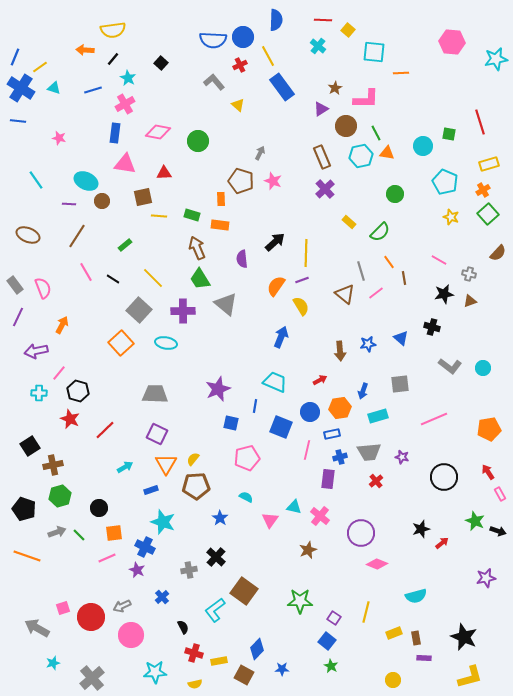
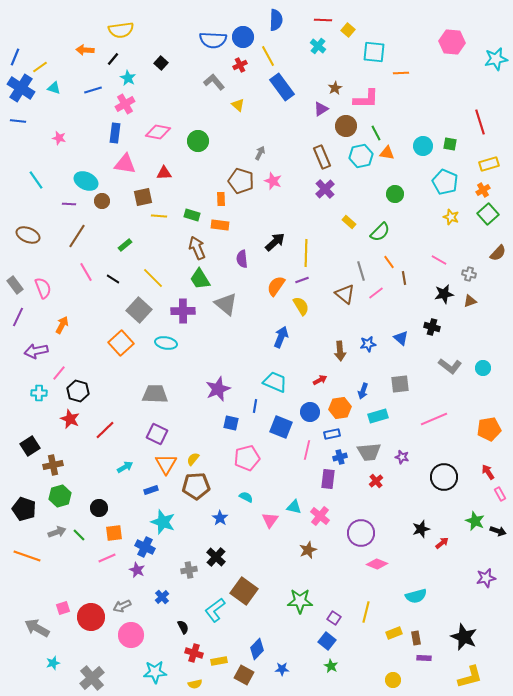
yellow semicircle at (113, 30): moved 8 px right
green square at (449, 134): moved 1 px right, 10 px down
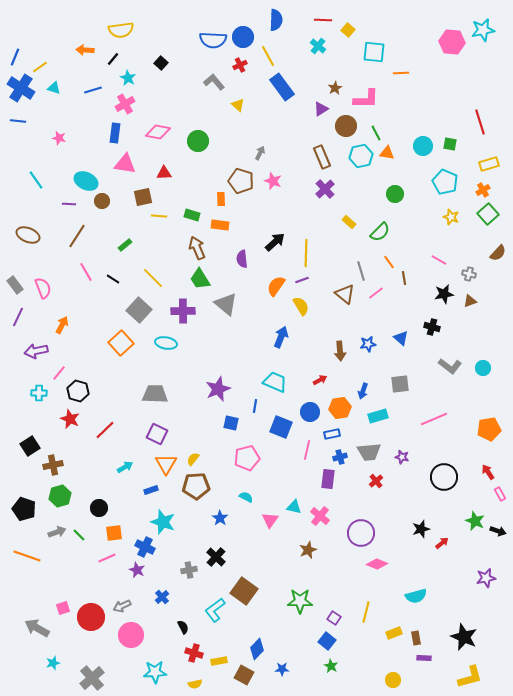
cyan star at (496, 59): moved 13 px left, 29 px up
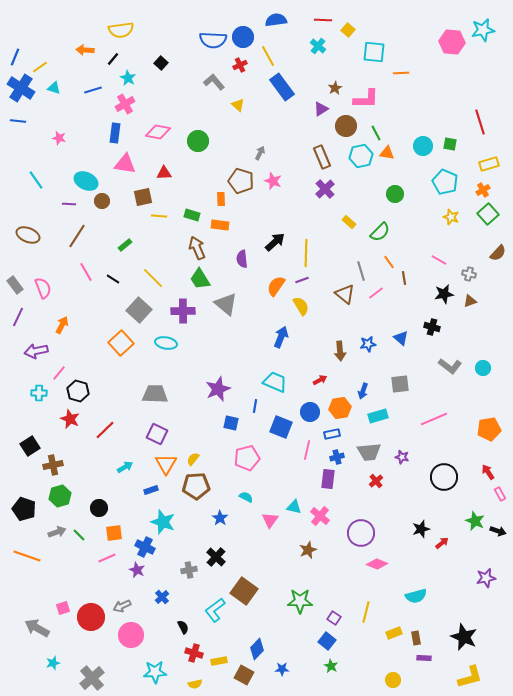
blue semicircle at (276, 20): rotated 100 degrees counterclockwise
blue cross at (340, 457): moved 3 px left
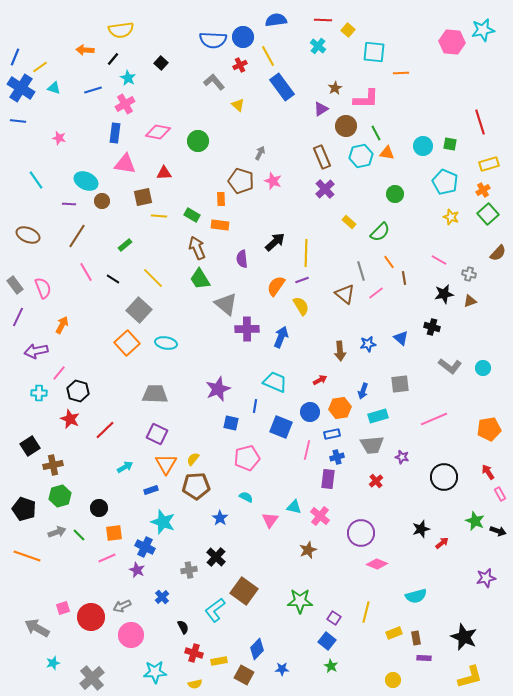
green rectangle at (192, 215): rotated 14 degrees clockwise
purple cross at (183, 311): moved 64 px right, 18 px down
orange square at (121, 343): moved 6 px right
gray trapezoid at (369, 452): moved 3 px right, 7 px up
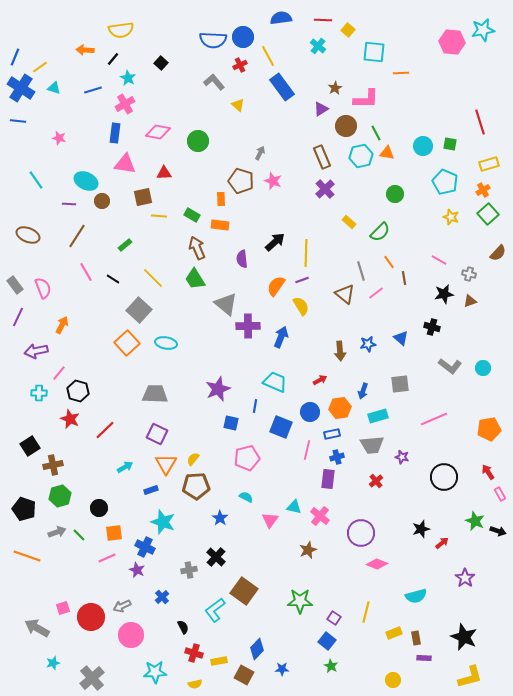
blue semicircle at (276, 20): moved 5 px right, 2 px up
green trapezoid at (200, 279): moved 5 px left
purple cross at (247, 329): moved 1 px right, 3 px up
purple star at (486, 578): moved 21 px left; rotated 24 degrees counterclockwise
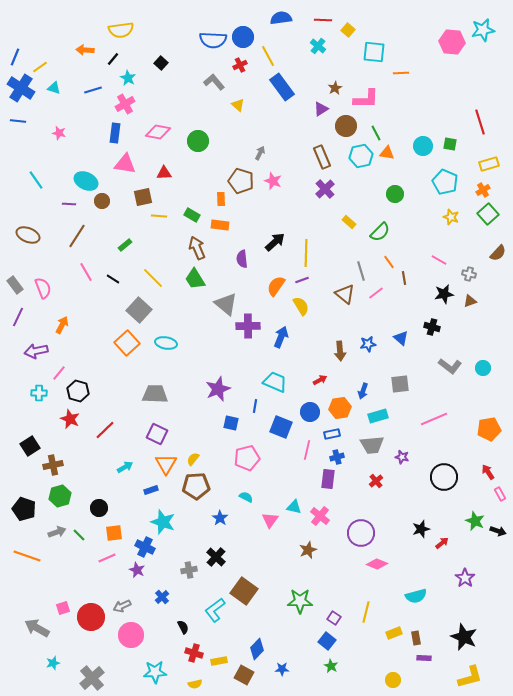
pink star at (59, 138): moved 5 px up
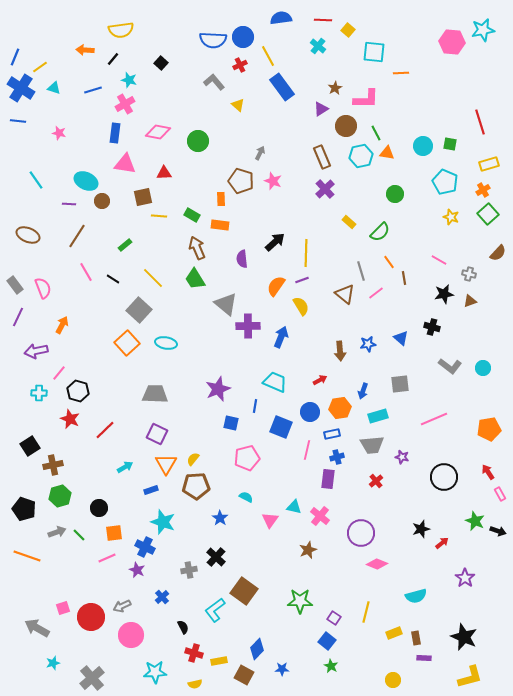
cyan star at (128, 78): moved 1 px right, 2 px down; rotated 14 degrees counterclockwise
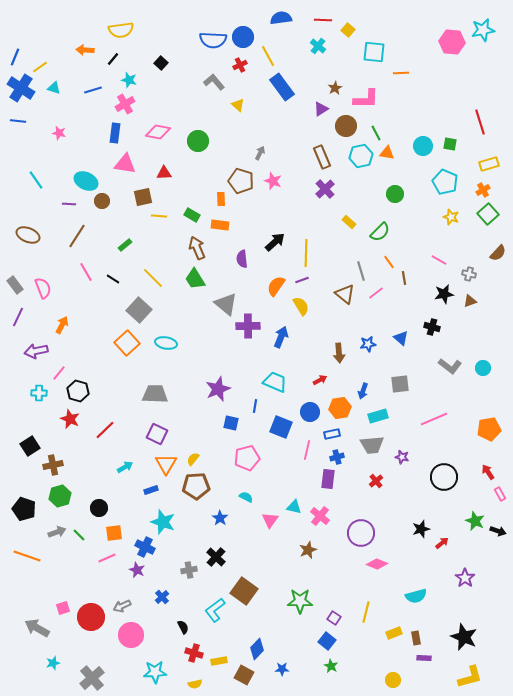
brown arrow at (340, 351): moved 1 px left, 2 px down
